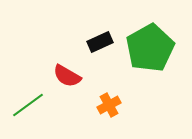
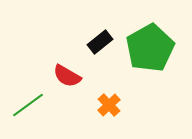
black rectangle: rotated 15 degrees counterclockwise
orange cross: rotated 15 degrees counterclockwise
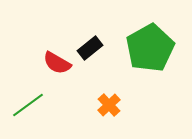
black rectangle: moved 10 px left, 6 px down
red semicircle: moved 10 px left, 13 px up
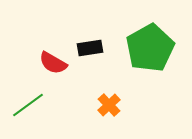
black rectangle: rotated 30 degrees clockwise
red semicircle: moved 4 px left
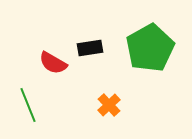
green line: rotated 76 degrees counterclockwise
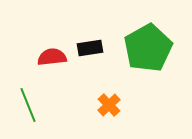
green pentagon: moved 2 px left
red semicircle: moved 1 px left, 6 px up; rotated 144 degrees clockwise
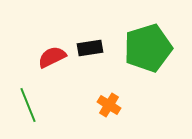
green pentagon: rotated 12 degrees clockwise
red semicircle: rotated 20 degrees counterclockwise
orange cross: rotated 15 degrees counterclockwise
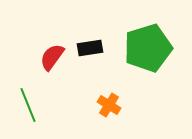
red semicircle: rotated 28 degrees counterclockwise
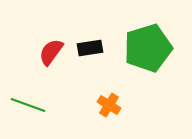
red semicircle: moved 1 px left, 5 px up
green line: rotated 48 degrees counterclockwise
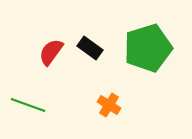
black rectangle: rotated 45 degrees clockwise
